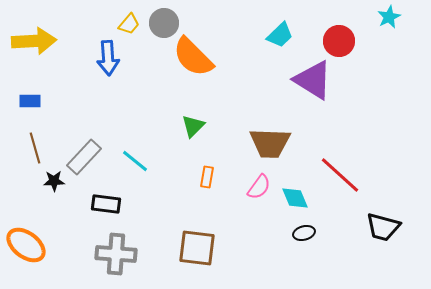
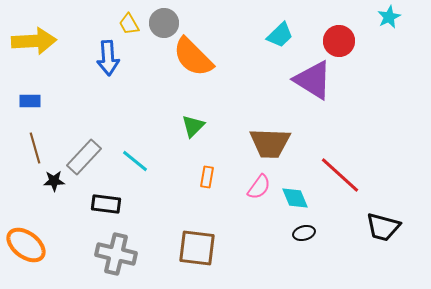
yellow trapezoid: rotated 110 degrees clockwise
gray cross: rotated 9 degrees clockwise
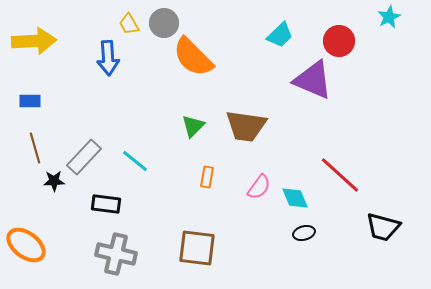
purple triangle: rotated 9 degrees counterclockwise
brown trapezoid: moved 24 px left, 17 px up; rotated 6 degrees clockwise
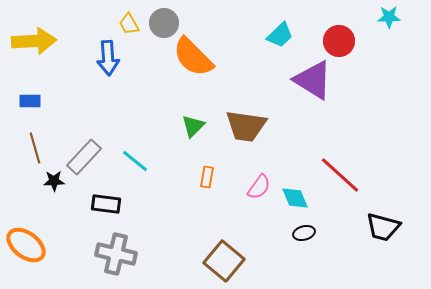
cyan star: rotated 25 degrees clockwise
purple triangle: rotated 9 degrees clockwise
brown square: moved 27 px right, 13 px down; rotated 33 degrees clockwise
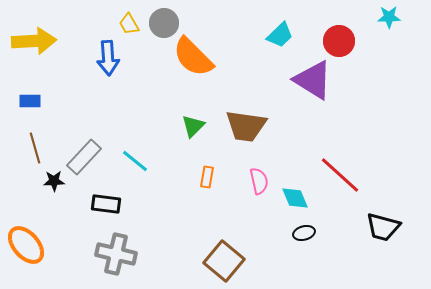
pink semicircle: moved 6 px up; rotated 48 degrees counterclockwise
orange ellipse: rotated 12 degrees clockwise
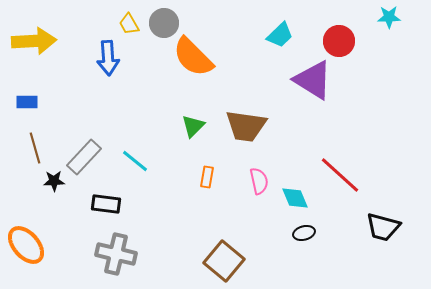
blue rectangle: moved 3 px left, 1 px down
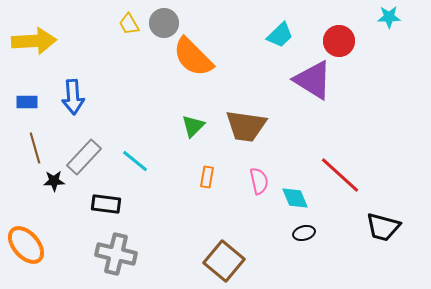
blue arrow: moved 35 px left, 39 px down
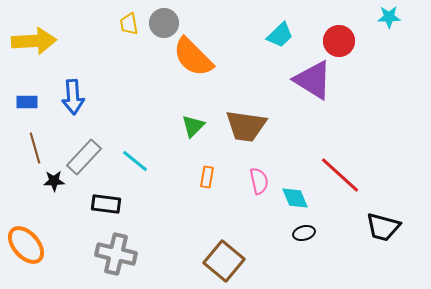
yellow trapezoid: rotated 20 degrees clockwise
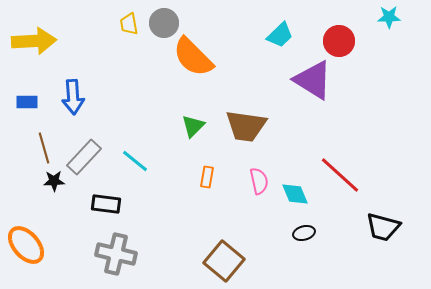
brown line: moved 9 px right
cyan diamond: moved 4 px up
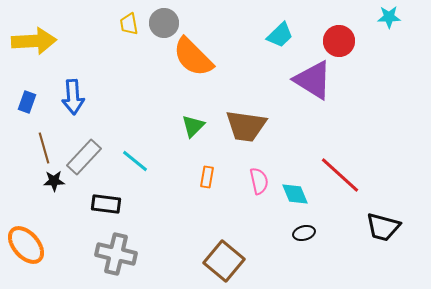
blue rectangle: rotated 70 degrees counterclockwise
